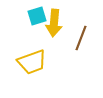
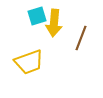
yellow trapezoid: moved 3 px left
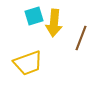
cyan square: moved 3 px left
yellow trapezoid: moved 1 px left, 1 px down
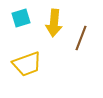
cyan square: moved 13 px left, 2 px down
yellow trapezoid: moved 1 px left, 1 px down
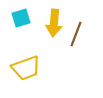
brown line: moved 5 px left, 4 px up
yellow trapezoid: moved 1 px left, 4 px down
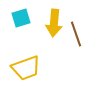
brown line: rotated 40 degrees counterclockwise
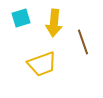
brown line: moved 7 px right, 8 px down
yellow trapezoid: moved 16 px right, 4 px up
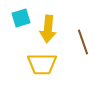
yellow arrow: moved 6 px left, 6 px down
yellow trapezoid: rotated 20 degrees clockwise
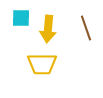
cyan square: rotated 18 degrees clockwise
brown line: moved 3 px right, 14 px up
